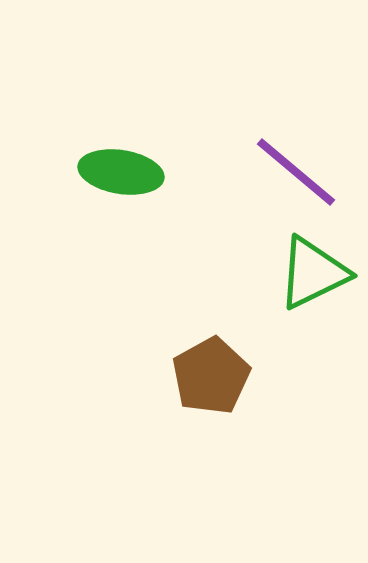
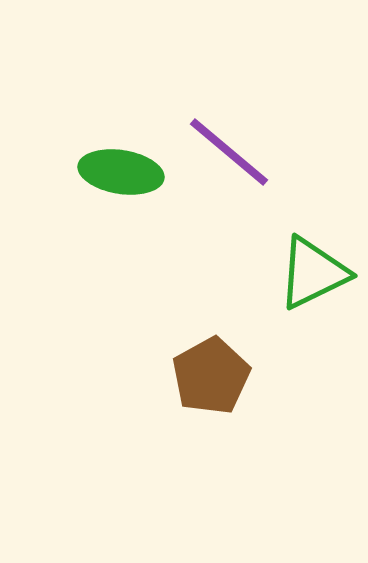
purple line: moved 67 px left, 20 px up
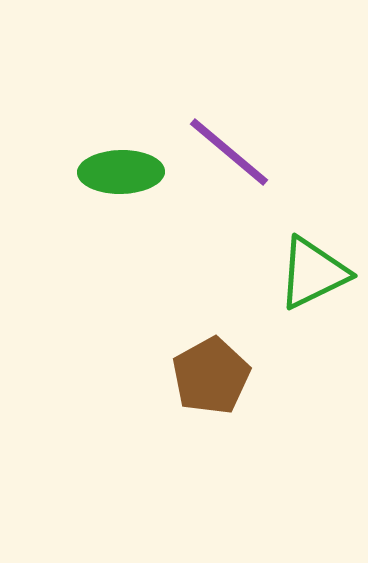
green ellipse: rotated 10 degrees counterclockwise
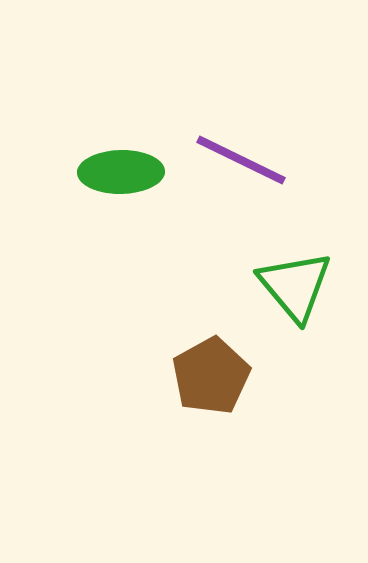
purple line: moved 12 px right, 8 px down; rotated 14 degrees counterclockwise
green triangle: moved 18 px left, 13 px down; rotated 44 degrees counterclockwise
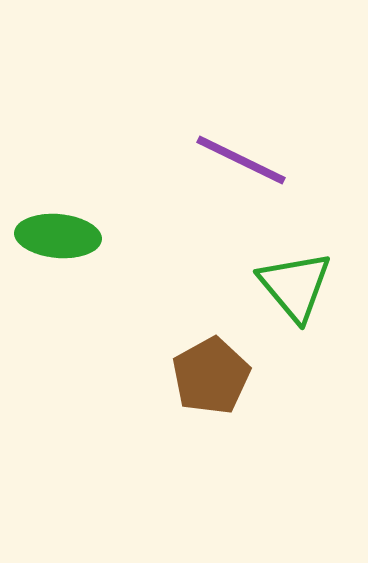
green ellipse: moved 63 px left, 64 px down; rotated 6 degrees clockwise
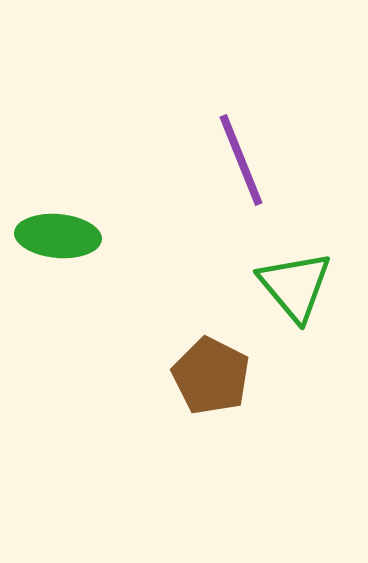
purple line: rotated 42 degrees clockwise
brown pentagon: rotated 16 degrees counterclockwise
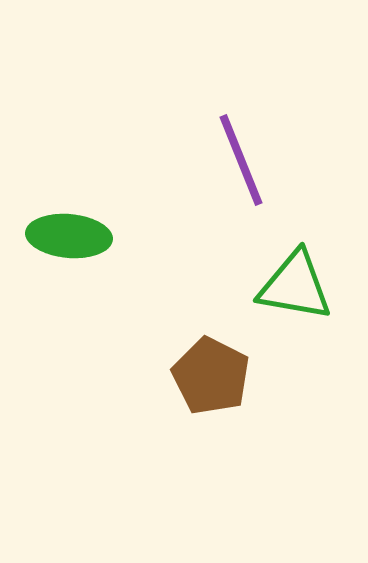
green ellipse: moved 11 px right
green triangle: rotated 40 degrees counterclockwise
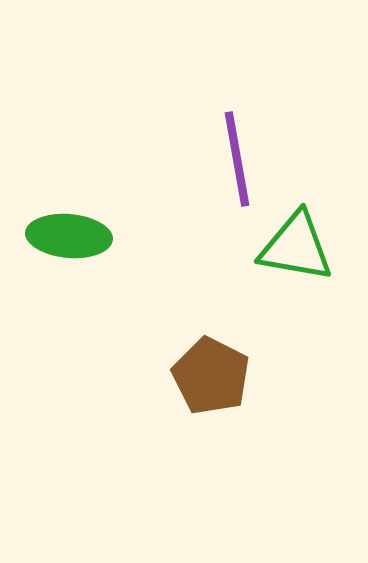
purple line: moved 4 px left, 1 px up; rotated 12 degrees clockwise
green triangle: moved 1 px right, 39 px up
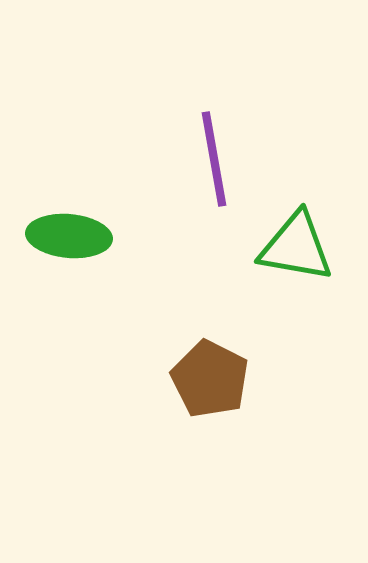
purple line: moved 23 px left
brown pentagon: moved 1 px left, 3 px down
